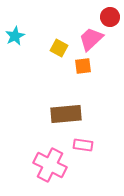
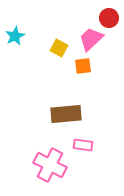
red circle: moved 1 px left, 1 px down
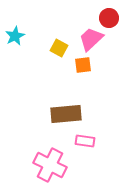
orange square: moved 1 px up
pink rectangle: moved 2 px right, 4 px up
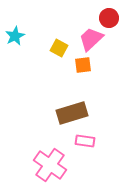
brown rectangle: moved 6 px right, 1 px up; rotated 12 degrees counterclockwise
pink cross: rotated 8 degrees clockwise
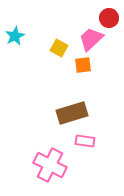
pink cross: rotated 8 degrees counterclockwise
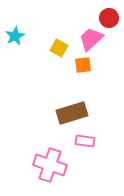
pink cross: rotated 8 degrees counterclockwise
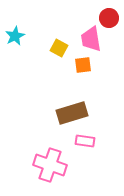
pink trapezoid: rotated 56 degrees counterclockwise
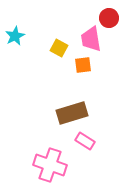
pink rectangle: rotated 24 degrees clockwise
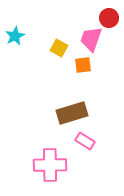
pink trapezoid: rotated 28 degrees clockwise
pink cross: rotated 20 degrees counterclockwise
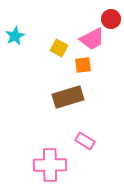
red circle: moved 2 px right, 1 px down
pink trapezoid: moved 1 px right; rotated 136 degrees counterclockwise
brown rectangle: moved 4 px left, 16 px up
